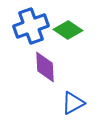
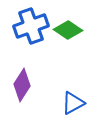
purple diamond: moved 23 px left, 18 px down; rotated 36 degrees clockwise
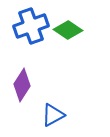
blue triangle: moved 20 px left, 12 px down
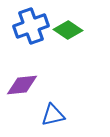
purple diamond: rotated 52 degrees clockwise
blue triangle: rotated 15 degrees clockwise
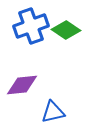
green diamond: moved 2 px left
blue triangle: moved 3 px up
